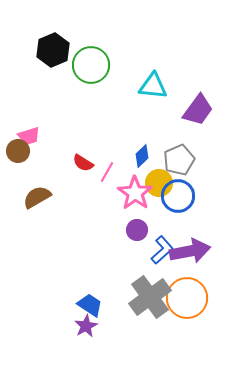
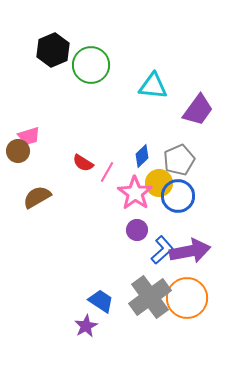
blue trapezoid: moved 11 px right, 4 px up
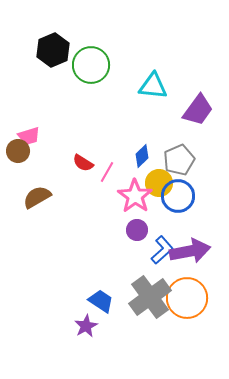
pink star: moved 3 px down
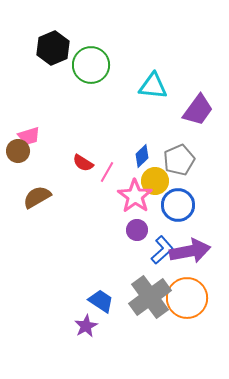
black hexagon: moved 2 px up
yellow circle: moved 4 px left, 2 px up
blue circle: moved 9 px down
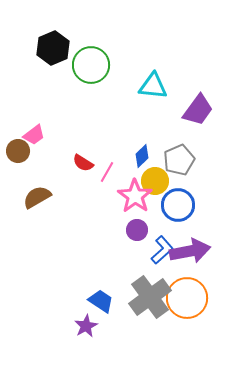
pink trapezoid: moved 5 px right, 1 px up; rotated 20 degrees counterclockwise
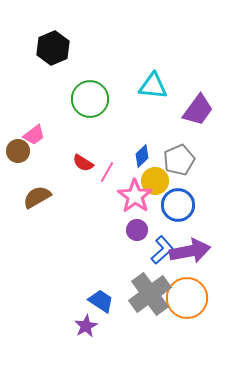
green circle: moved 1 px left, 34 px down
gray cross: moved 3 px up
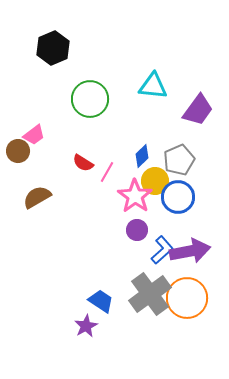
blue circle: moved 8 px up
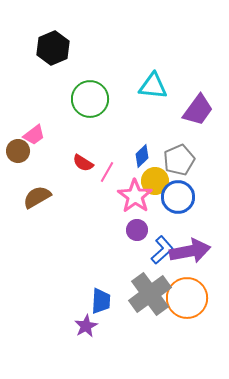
blue trapezoid: rotated 60 degrees clockwise
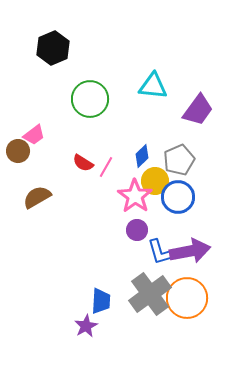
pink line: moved 1 px left, 5 px up
blue L-shape: moved 2 px left, 2 px down; rotated 116 degrees clockwise
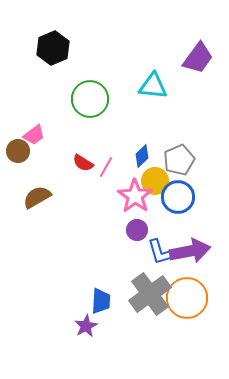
purple trapezoid: moved 52 px up
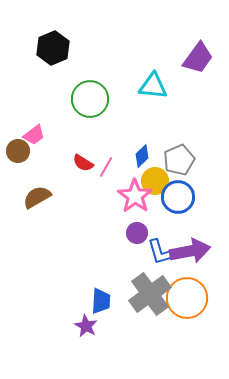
purple circle: moved 3 px down
purple star: rotated 15 degrees counterclockwise
